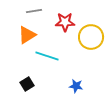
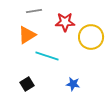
blue star: moved 3 px left, 2 px up
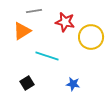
red star: rotated 12 degrees clockwise
orange triangle: moved 5 px left, 4 px up
black square: moved 1 px up
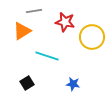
yellow circle: moved 1 px right
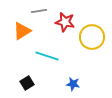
gray line: moved 5 px right
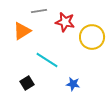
cyan line: moved 4 px down; rotated 15 degrees clockwise
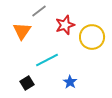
gray line: rotated 28 degrees counterclockwise
red star: moved 3 px down; rotated 30 degrees counterclockwise
orange triangle: rotated 24 degrees counterclockwise
cyan line: rotated 60 degrees counterclockwise
blue star: moved 3 px left, 2 px up; rotated 24 degrees clockwise
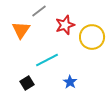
orange triangle: moved 1 px left, 1 px up
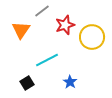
gray line: moved 3 px right
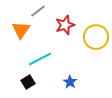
gray line: moved 4 px left
yellow circle: moved 4 px right
cyan line: moved 7 px left, 1 px up
black square: moved 1 px right, 1 px up
